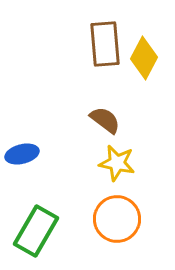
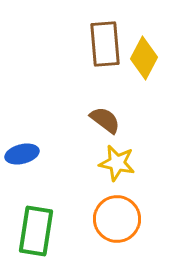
green rectangle: rotated 21 degrees counterclockwise
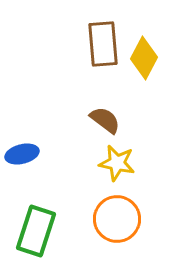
brown rectangle: moved 2 px left
green rectangle: rotated 9 degrees clockwise
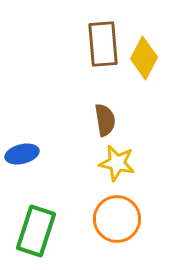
brown semicircle: rotated 44 degrees clockwise
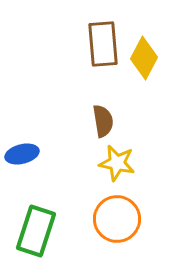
brown semicircle: moved 2 px left, 1 px down
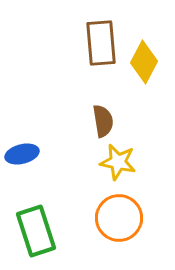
brown rectangle: moved 2 px left, 1 px up
yellow diamond: moved 4 px down
yellow star: moved 1 px right, 1 px up
orange circle: moved 2 px right, 1 px up
green rectangle: rotated 36 degrees counterclockwise
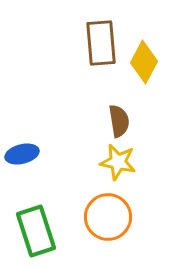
brown semicircle: moved 16 px right
orange circle: moved 11 px left, 1 px up
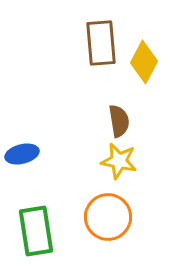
yellow star: moved 1 px right, 1 px up
green rectangle: rotated 9 degrees clockwise
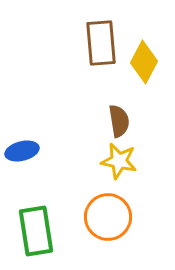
blue ellipse: moved 3 px up
